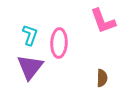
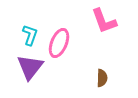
pink L-shape: moved 1 px right
pink ellipse: rotated 20 degrees clockwise
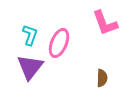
pink L-shape: moved 1 px right, 2 px down
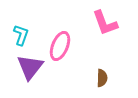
cyan L-shape: moved 9 px left
pink ellipse: moved 1 px right, 3 px down
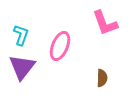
purple triangle: moved 8 px left
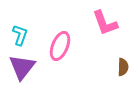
cyan L-shape: moved 1 px left
brown semicircle: moved 21 px right, 11 px up
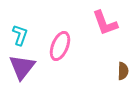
brown semicircle: moved 4 px down
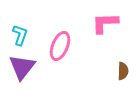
pink L-shape: rotated 108 degrees clockwise
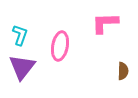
pink ellipse: rotated 12 degrees counterclockwise
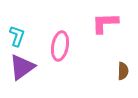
cyan L-shape: moved 3 px left, 1 px down
purple triangle: rotated 16 degrees clockwise
